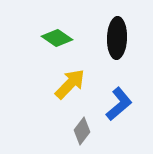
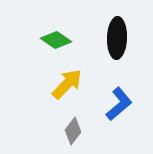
green diamond: moved 1 px left, 2 px down
yellow arrow: moved 3 px left
gray diamond: moved 9 px left
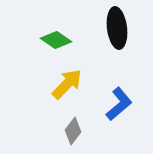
black ellipse: moved 10 px up; rotated 9 degrees counterclockwise
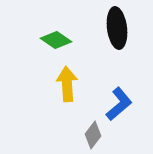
yellow arrow: rotated 48 degrees counterclockwise
gray diamond: moved 20 px right, 4 px down
